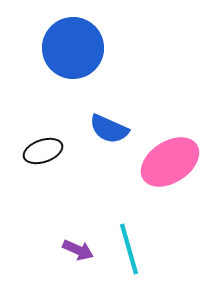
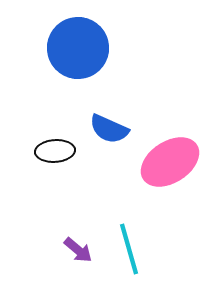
blue circle: moved 5 px right
black ellipse: moved 12 px right; rotated 15 degrees clockwise
purple arrow: rotated 16 degrees clockwise
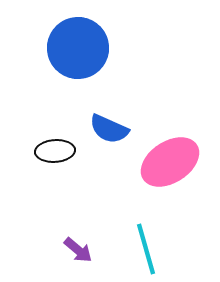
cyan line: moved 17 px right
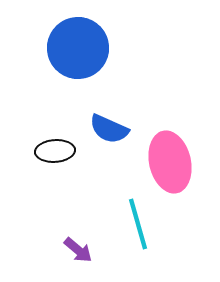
pink ellipse: rotated 70 degrees counterclockwise
cyan line: moved 8 px left, 25 px up
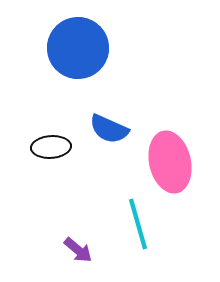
black ellipse: moved 4 px left, 4 px up
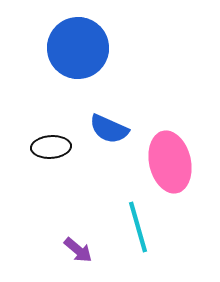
cyan line: moved 3 px down
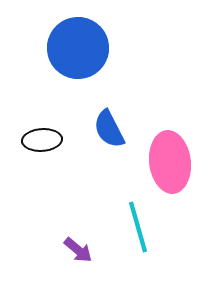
blue semicircle: rotated 39 degrees clockwise
black ellipse: moved 9 px left, 7 px up
pink ellipse: rotated 6 degrees clockwise
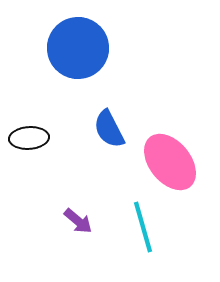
black ellipse: moved 13 px left, 2 px up
pink ellipse: rotated 32 degrees counterclockwise
cyan line: moved 5 px right
purple arrow: moved 29 px up
